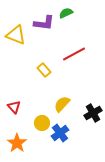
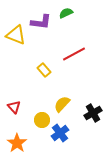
purple L-shape: moved 3 px left, 1 px up
yellow circle: moved 3 px up
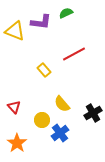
yellow triangle: moved 1 px left, 4 px up
yellow semicircle: rotated 84 degrees counterclockwise
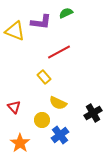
red line: moved 15 px left, 2 px up
yellow rectangle: moved 7 px down
yellow semicircle: moved 4 px left, 1 px up; rotated 24 degrees counterclockwise
blue cross: moved 2 px down
orange star: moved 3 px right
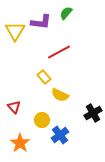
green semicircle: rotated 24 degrees counterclockwise
yellow triangle: rotated 40 degrees clockwise
yellow semicircle: moved 2 px right, 8 px up
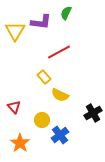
green semicircle: rotated 16 degrees counterclockwise
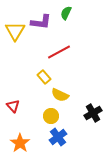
red triangle: moved 1 px left, 1 px up
yellow circle: moved 9 px right, 4 px up
blue cross: moved 2 px left, 2 px down
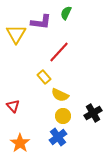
yellow triangle: moved 1 px right, 3 px down
red line: rotated 20 degrees counterclockwise
yellow circle: moved 12 px right
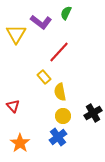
purple L-shape: rotated 30 degrees clockwise
yellow semicircle: moved 3 px up; rotated 54 degrees clockwise
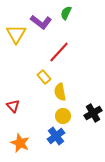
blue cross: moved 2 px left, 1 px up
orange star: rotated 12 degrees counterclockwise
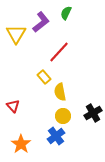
purple L-shape: rotated 75 degrees counterclockwise
orange star: moved 1 px right, 1 px down; rotated 12 degrees clockwise
